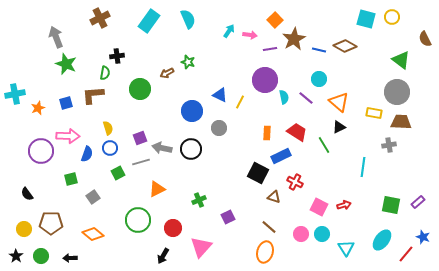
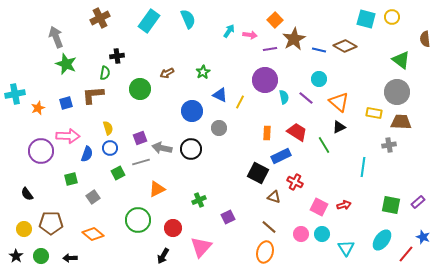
brown semicircle at (425, 39): rotated 21 degrees clockwise
green star at (188, 62): moved 15 px right, 10 px down; rotated 24 degrees clockwise
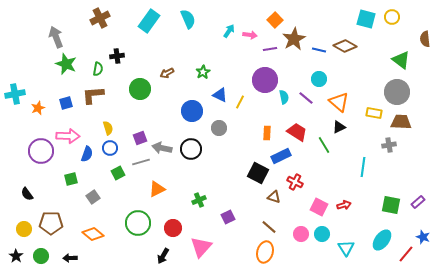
green semicircle at (105, 73): moved 7 px left, 4 px up
green circle at (138, 220): moved 3 px down
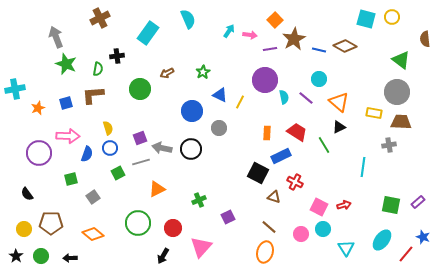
cyan rectangle at (149, 21): moved 1 px left, 12 px down
cyan cross at (15, 94): moved 5 px up
purple circle at (41, 151): moved 2 px left, 2 px down
cyan circle at (322, 234): moved 1 px right, 5 px up
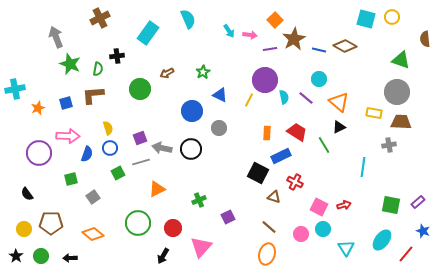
cyan arrow at (229, 31): rotated 112 degrees clockwise
green triangle at (401, 60): rotated 18 degrees counterclockwise
green star at (66, 64): moved 4 px right
yellow line at (240, 102): moved 9 px right, 2 px up
blue star at (423, 237): moved 6 px up
orange ellipse at (265, 252): moved 2 px right, 2 px down
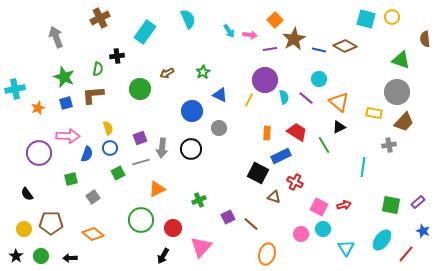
cyan rectangle at (148, 33): moved 3 px left, 1 px up
green star at (70, 64): moved 6 px left, 13 px down
brown trapezoid at (401, 122): moved 3 px right; rotated 130 degrees clockwise
gray arrow at (162, 148): rotated 96 degrees counterclockwise
green circle at (138, 223): moved 3 px right, 3 px up
brown line at (269, 227): moved 18 px left, 3 px up
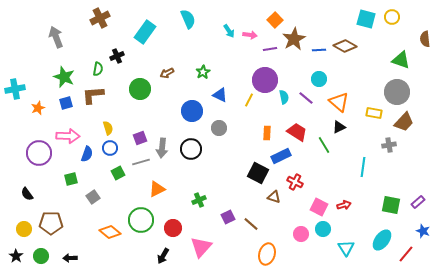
blue line at (319, 50): rotated 16 degrees counterclockwise
black cross at (117, 56): rotated 16 degrees counterclockwise
orange diamond at (93, 234): moved 17 px right, 2 px up
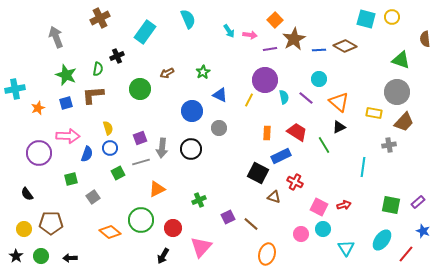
green star at (64, 77): moved 2 px right, 2 px up
